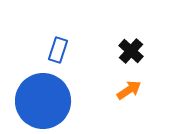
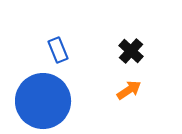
blue rectangle: rotated 40 degrees counterclockwise
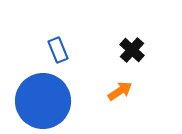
black cross: moved 1 px right, 1 px up
orange arrow: moved 9 px left, 1 px down
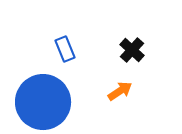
blue rectangle: moved 7 px right, 1 px up
blue circle: moved 1 px down
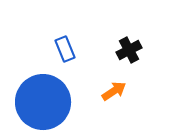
black cross: moved 3 px left; rotated 20 degrees clockwise
orange arrow: moved 6 px left
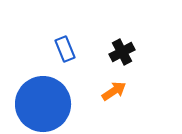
black cross: moved 7 px left, 2 px down
blue circle: moved 2 px down
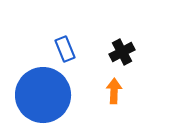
orange arrow: rotated 55 degrees counterclockwise
blue circle: moved 9 px up
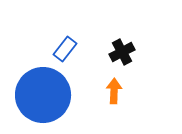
blue rectangle: rotated 60 degrees clockwise
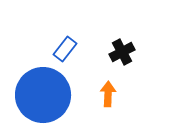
orange arrow: moved 6 px left, 3 px down
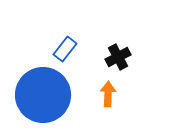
black cross: moved 4 px left, 5 px down
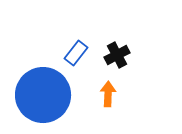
blue rectangle: moved 11 px right, 4 px down
black cross: moved 1 px left, 2 px up
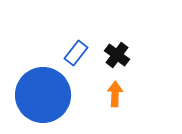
black cross: rotated 25 degrees counterclockwise
orange arrow: moved 7 px right
